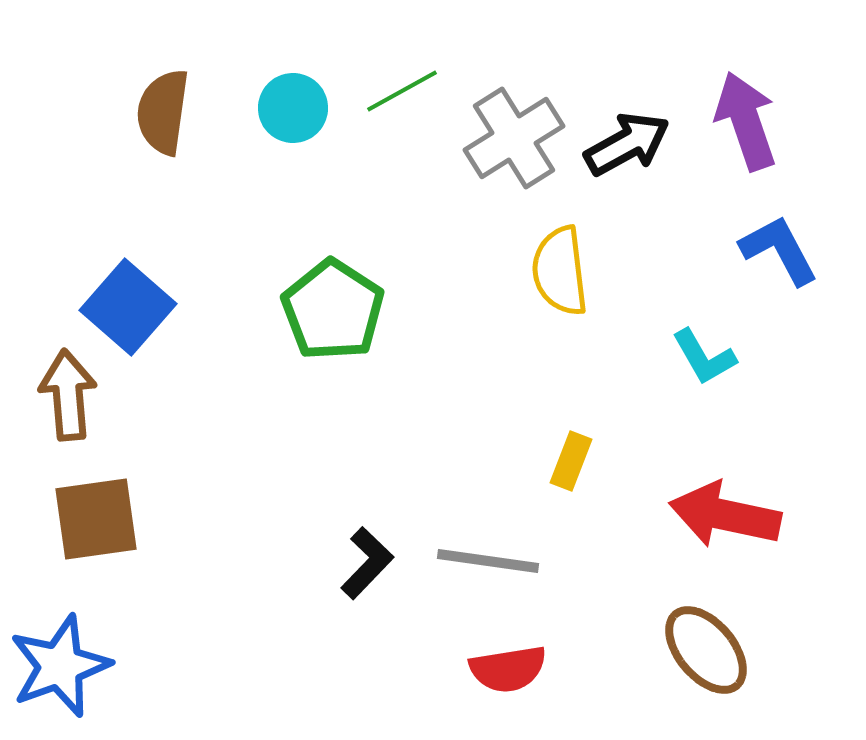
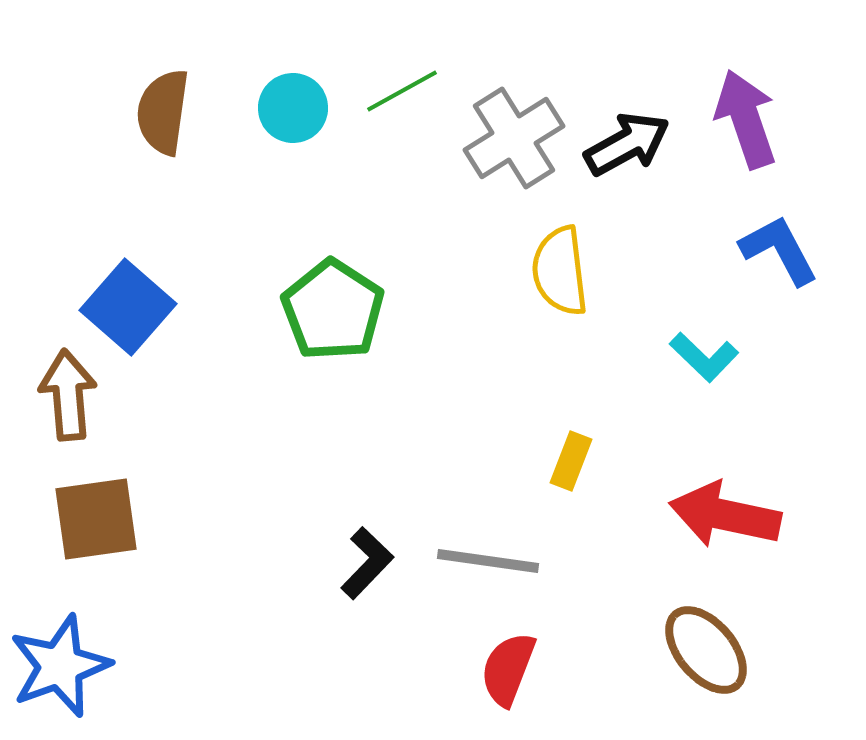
purple arrow: moved 2 px up
cyan L-shape: rotated 16 degrees counterclockwise
red semicircle: rotated 120 degrees clockwise
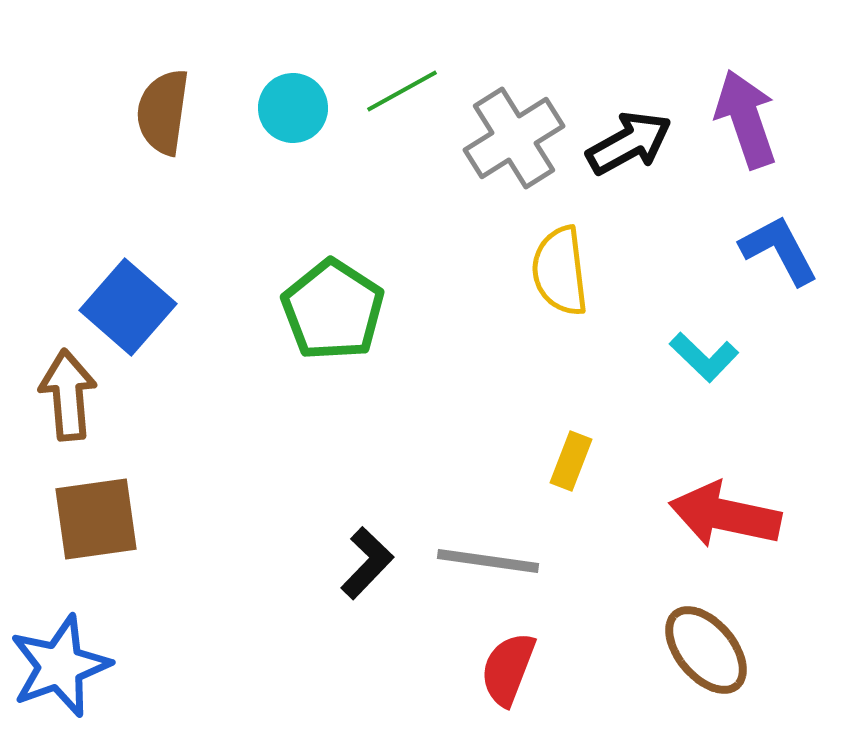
black arrow: moved 2 px right, 1 px up
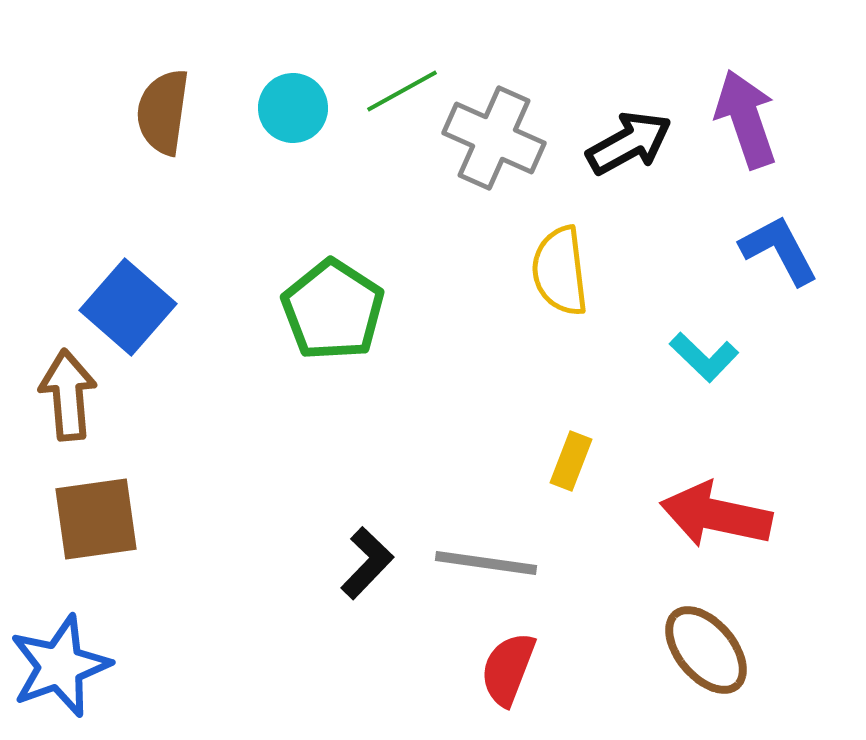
gray cross: moved 20 px left; rotated 34 degrees counterclockwise
red arrow: moved 9 px left
gray line: moved 2 px left, 2 px down
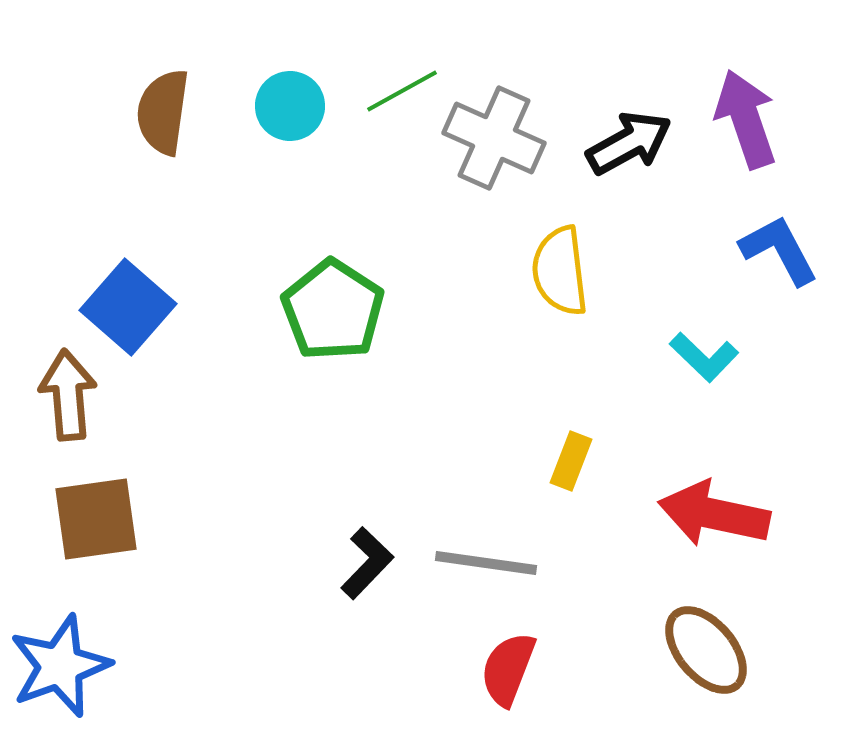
cyan circle: moved 3 px left, 2 px up
red arrow: moved 2 px left, 1 px up
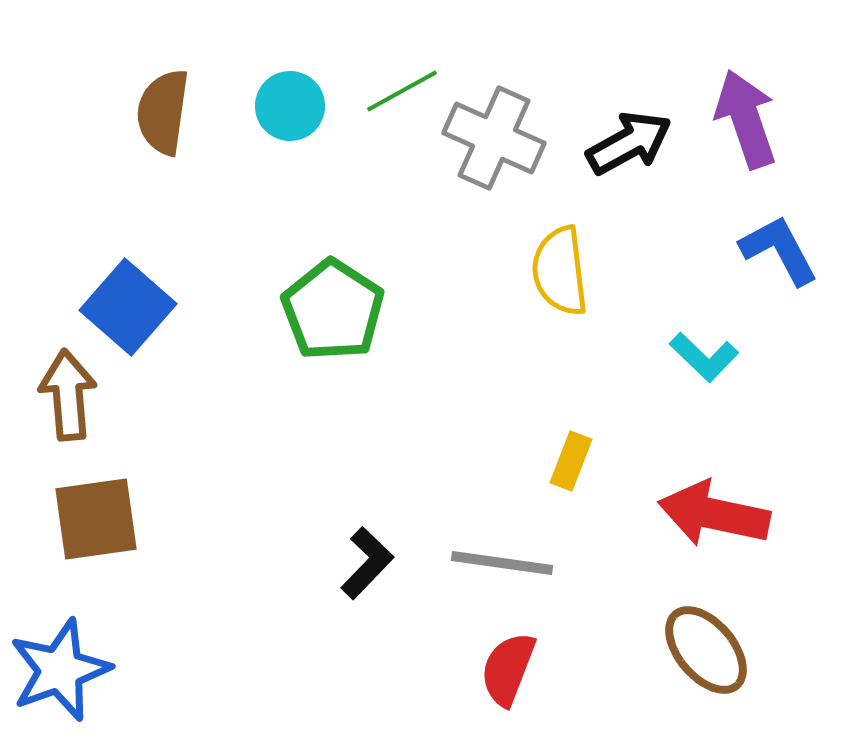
gray line: moved 16 px right
blue star: moved 4 px down
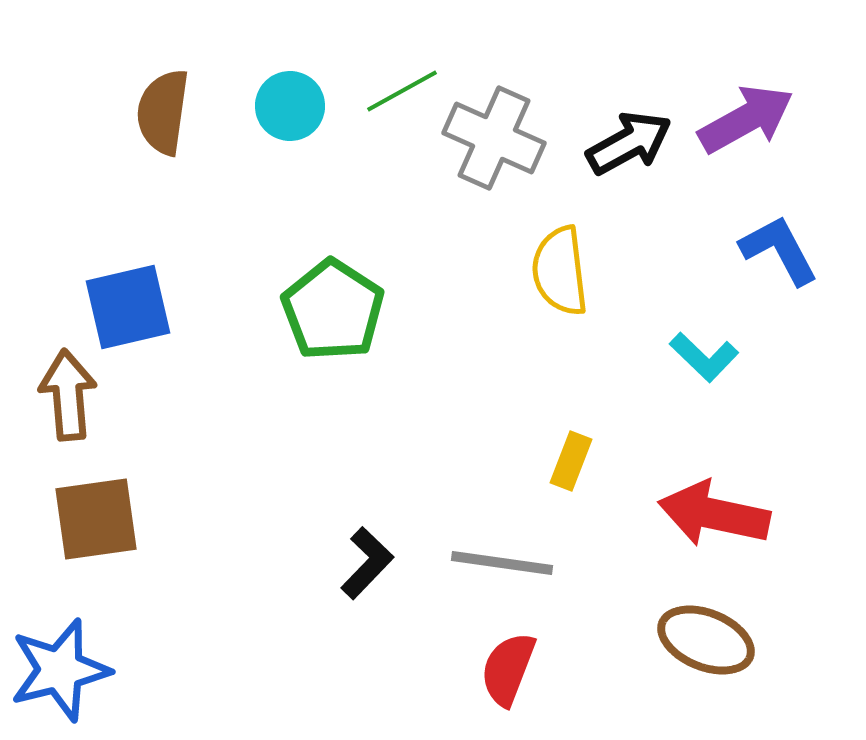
purple arrow: rotated 80 degrees clockwise
blue square: rotated 36 degrees clockwise
brown ellipse: moved 10 px up; rotated 28 degrees counterclockwise
blue star: rotated 6 degrees clockwise
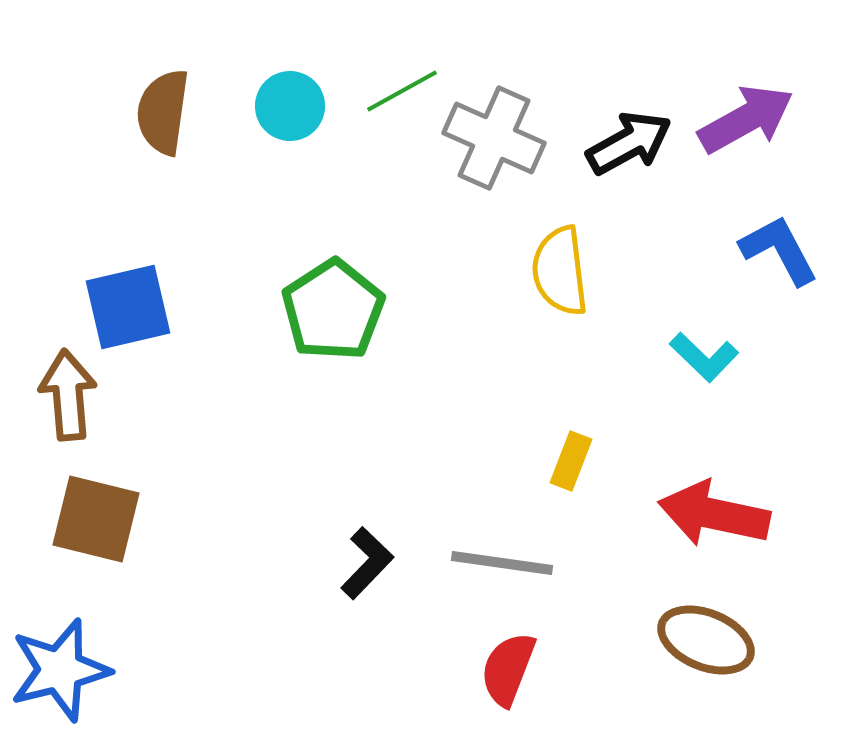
green pentagon: rotated 6 degrees clockwise
brown square: rotated 22 degrees clockwise
